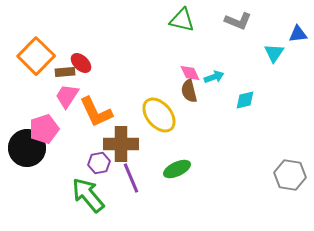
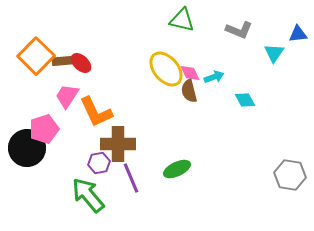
gray L-shape: moved 1 px right, 9 px down
brown rectangle: moved 3 px left, 11 px up
cyan diamond: rotated 75 degrees clockwise
yellow ellipse: moved 7 px right, 46 px up
brown cross: moved 3 px left
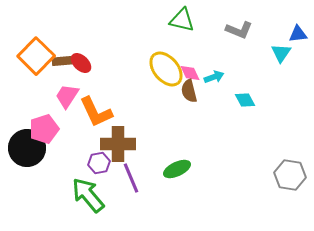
cyan triangle: moved 7 px right
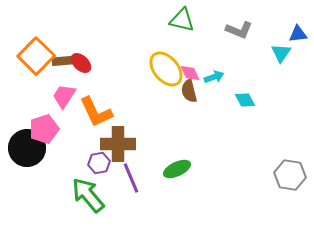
pink trapezoid: moved 3 px left
